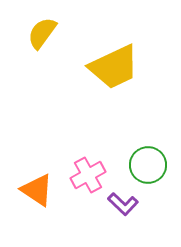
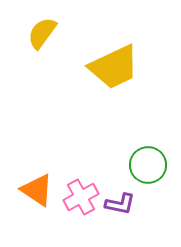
pink cross: moved 7 px left, 22 px down
purple L-shape: moved 3 px left; rotated 32 degrees counterclockwise
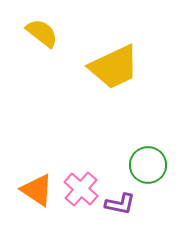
yellow semicircle: rotated 92 degrees clockwise
pink cross: moved 8 px up; rotated 20 degrees counterclockwise
